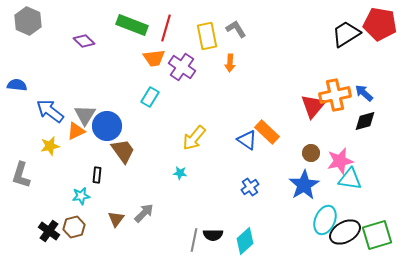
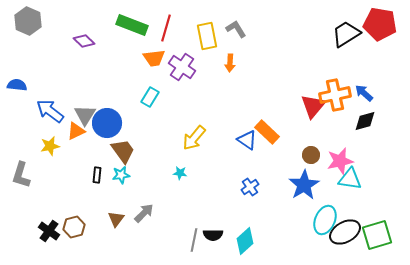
blue circle at (107, 126): moved 3 px up
brown circle at (311, 153): moved 2 px down
cyan star at (81, 196): moved 40 px right, 21 px up
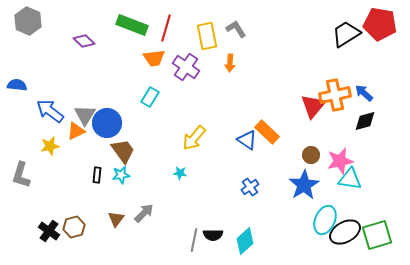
purple cross at (182, 67): moved 4 px right
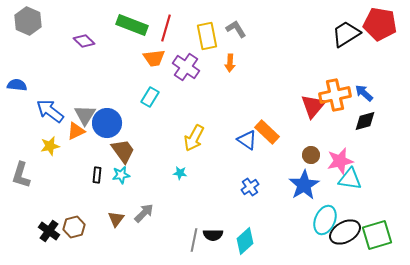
yellow arrow at (194, 138): rotated 12 degrees counterclockwise
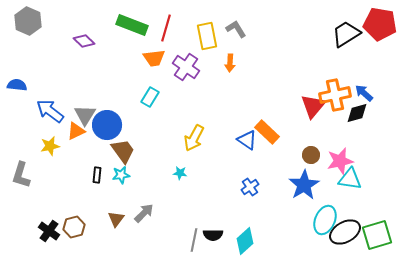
black diamond at (365, 121): moved 8 px left, 8 px up
blue circle at (107, 123): moved 2 px down
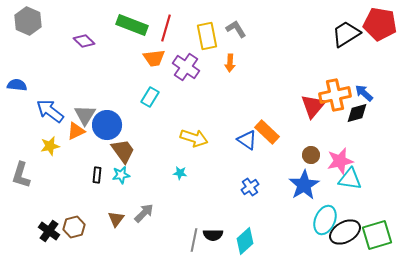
yellow arrow at (194, 138): rotated 100 degrees counterclockwise
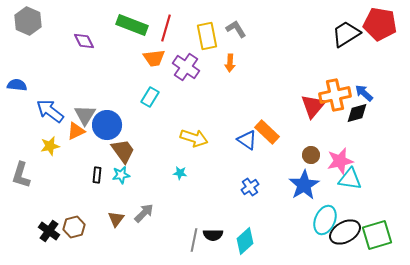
purple diamond at (84, 41): rotated 20 degrees clockwise
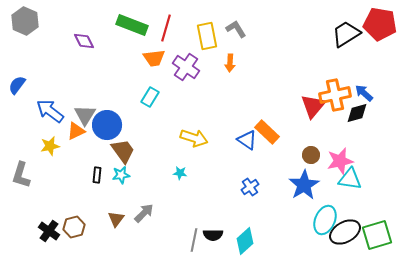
gray hexagon at (28, 21): moved 3 px left
blue semicircle at (17, 85): rotated 60 degrees counterclockwise
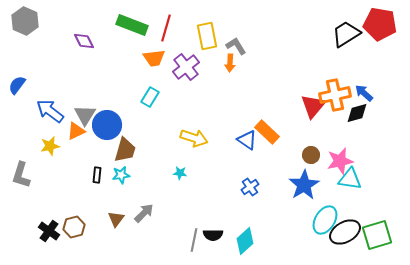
gray L-shape at (236, 29): moved 17 px down
purple cross at (186, 67): rotated 16 degrees clockwise
brown trapezoid at (123, 151): moved 2 px right, 1 px up; rotated 52 degrees clockwise
cyan ellipse at (325, 220): rotated 8 degrees clockwise
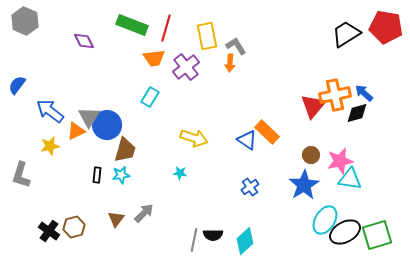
red pentagon at (380, 24): moved 6 px right, 3 px down
gray triangle at (85, 115): moved 4 px right, 2 px down
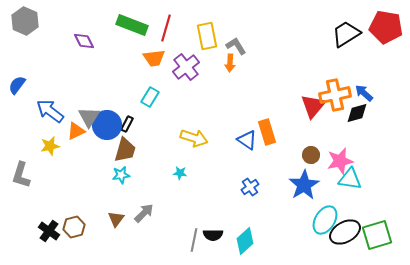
orange rectangle at (267, 132): rotated 30 degrees clockwise
black rectangle at (97, 175): moved 30 px right, 51 px up; rotated 21 degrees clockwise
